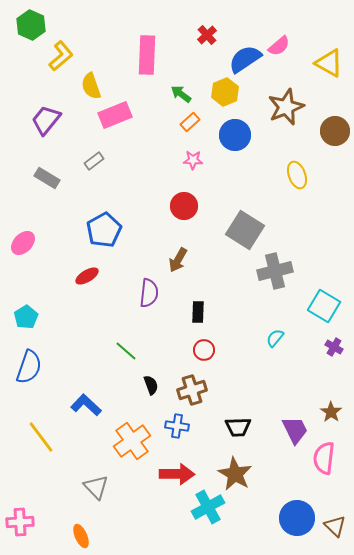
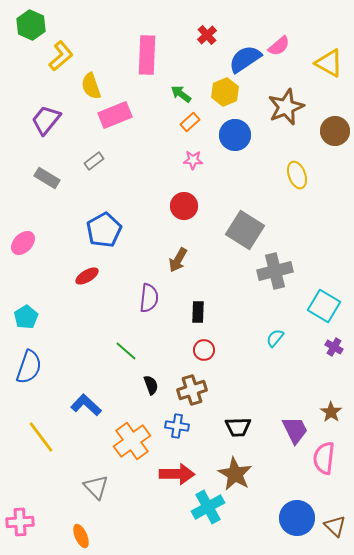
purple semicircle at (149, 293): moved 5 px down
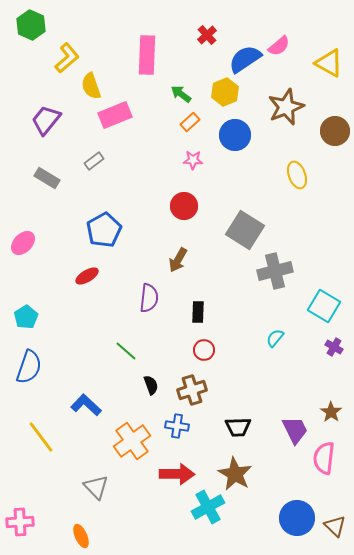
yellow L-shape at (61, 56): moved 6 px right, 2 px down
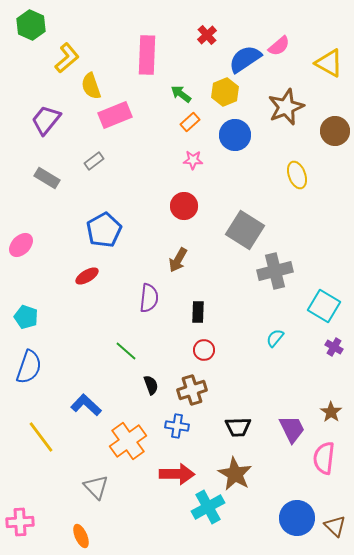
pink ellipse at (23, 243): moved 2 px left, 2 px down
cyan pentagon at (26, 317): rotated 20 degrees counterclockwise
purple trapezoid at (295, 430): moved 3 px left, 1 px up
orange cross at (132, 441): moved 4 px left
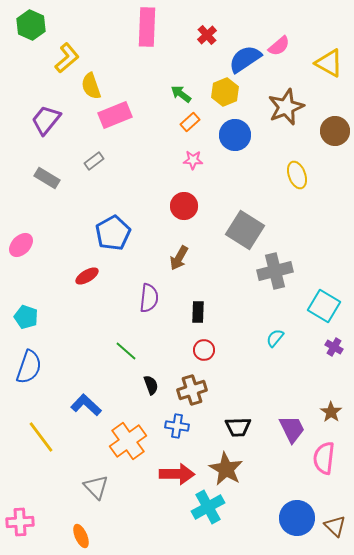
pink rectangle at (147, 55): moved 28 px up
blue pentagon at (104, 230): moved 9 px right, 3 px down
brown arrow at (178, 260): moved 1 px right, 2 px up
brown star at (235, 474): moved 9 px left, 5 px up
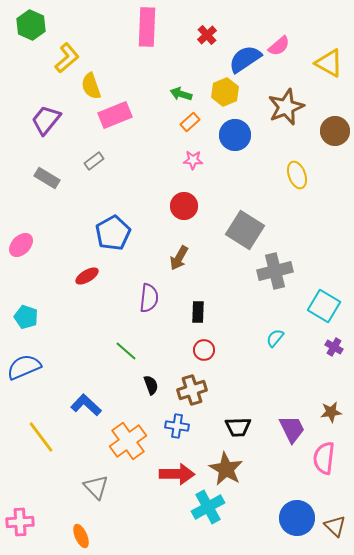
green arrow at (181, 94): rotated 20 degrees counterclockwise
blue semicircle at (29, 367): moved 5 px left; rotated 132 degrees counterclockwise
brown star at (331, 412): rotated 30 degrees clockwise
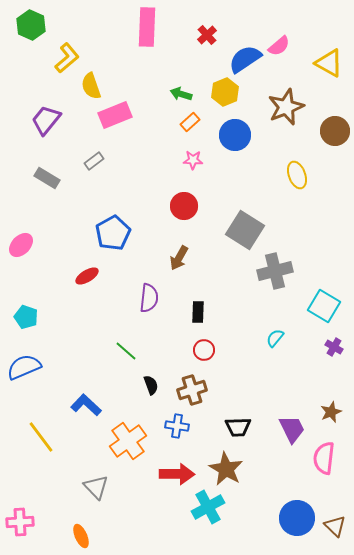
brown star at (331, 412): rotated 15 degrees counterclockwise
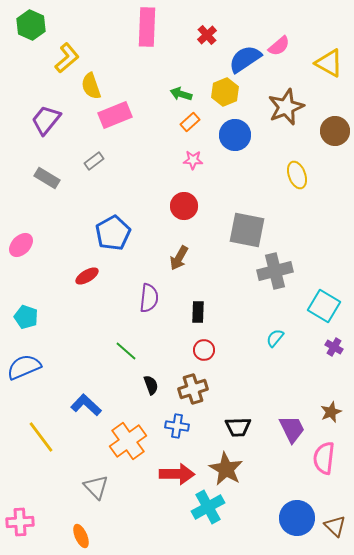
gray square at (245, 230): moved 2 px right; rotated 21 degrees counterclockwise
brown cross at (192, 390): moved 1 px right, 1 px up
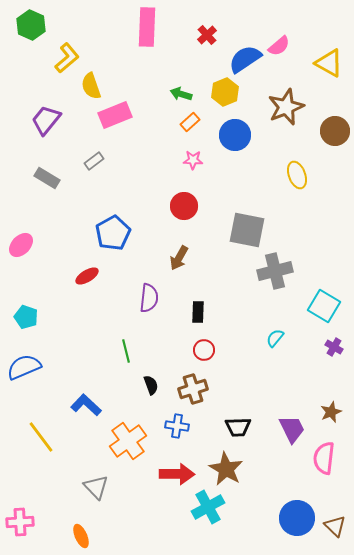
green line at (126, 351): rotated 35 degrees clockwise
